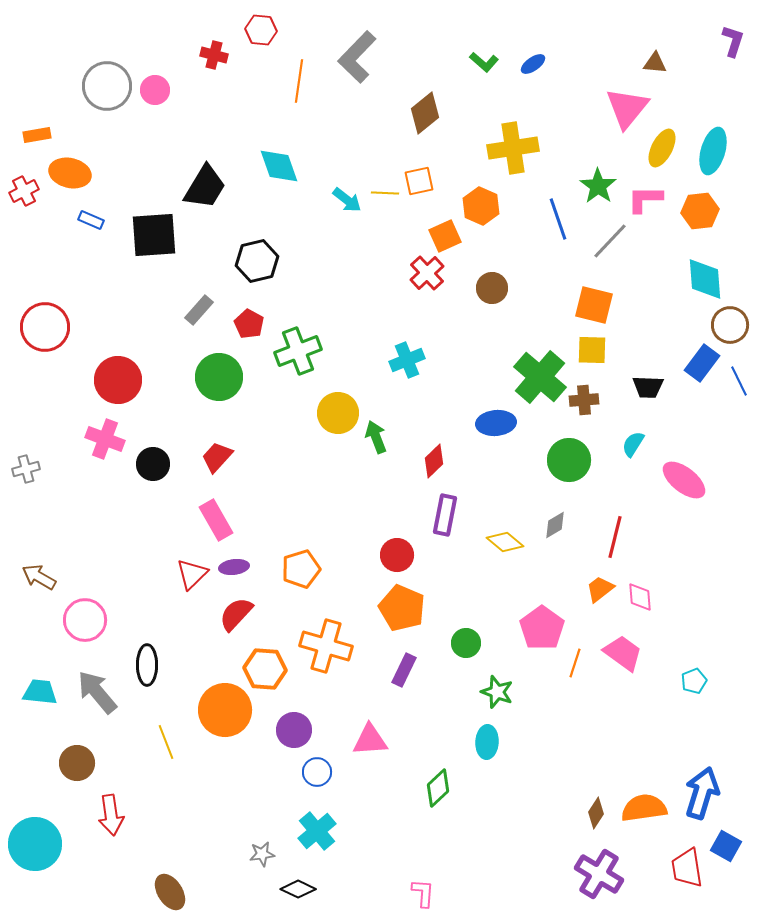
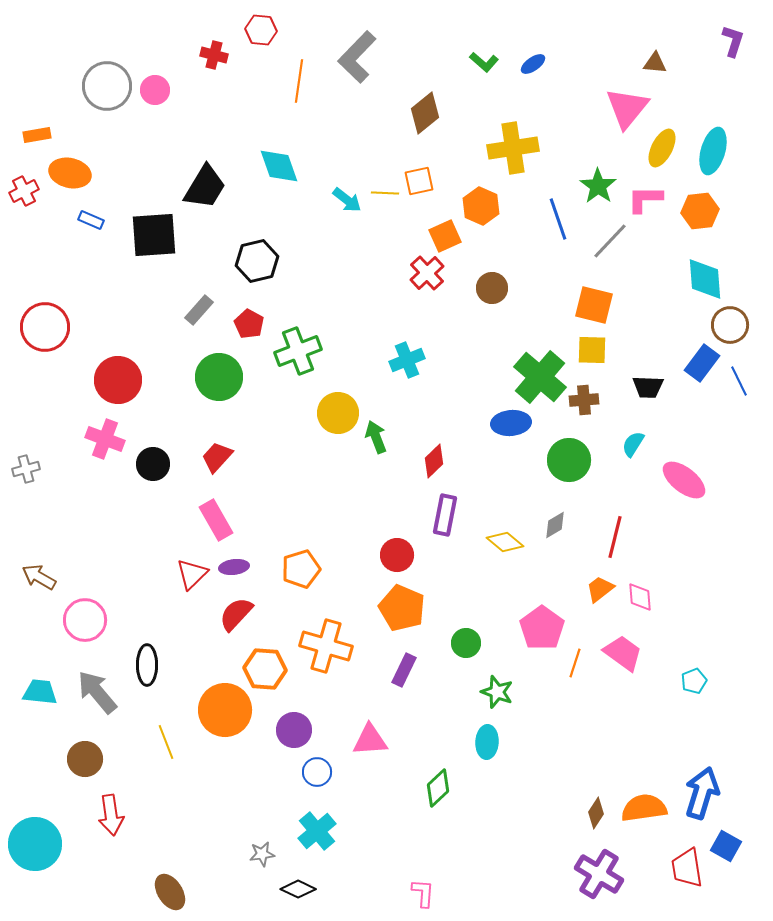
blue ellipse at (496, 423): moved 15 px right
brown circle at (77, 763): moved 8 px right, 4 px up
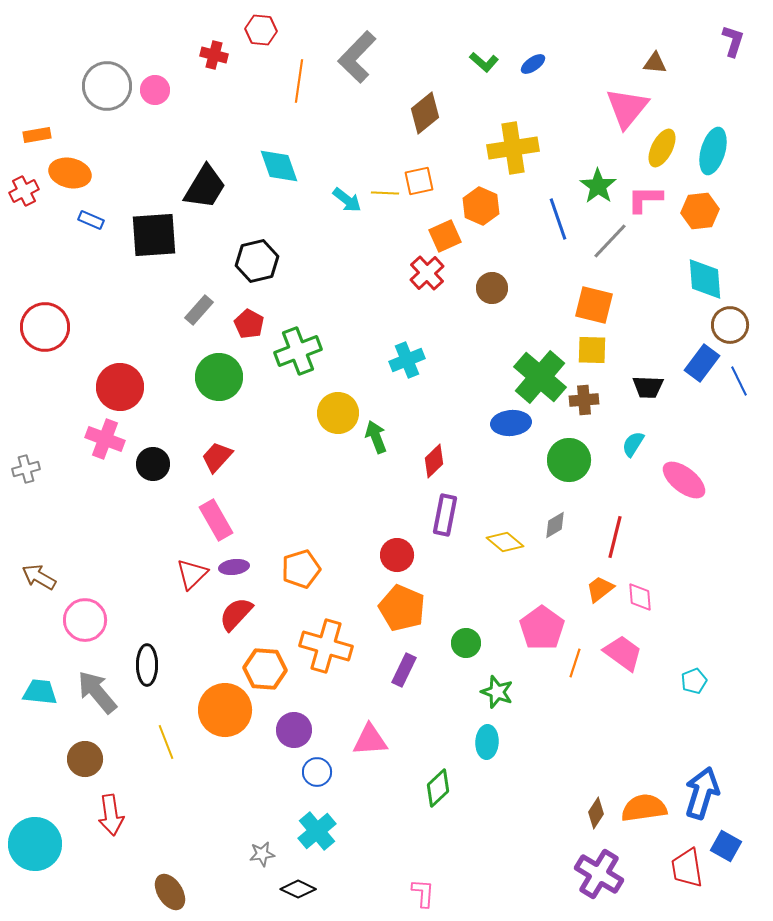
red circle at (118, 380): moved 2 px right, 7 px down
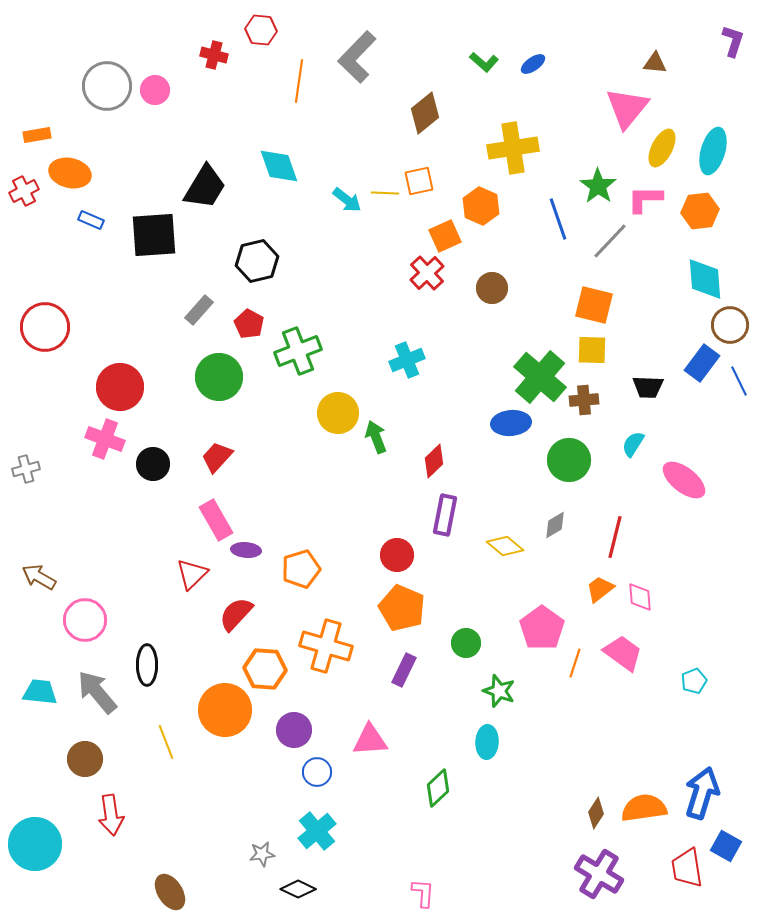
yellow diamond at (505, 542): moved 4 px down
purple ellipse at (234, 567): moved 12 px right, 17 px up; rotated 12 degrees clockwise
green star at (497, 692): moved 2 px right, 1 px up
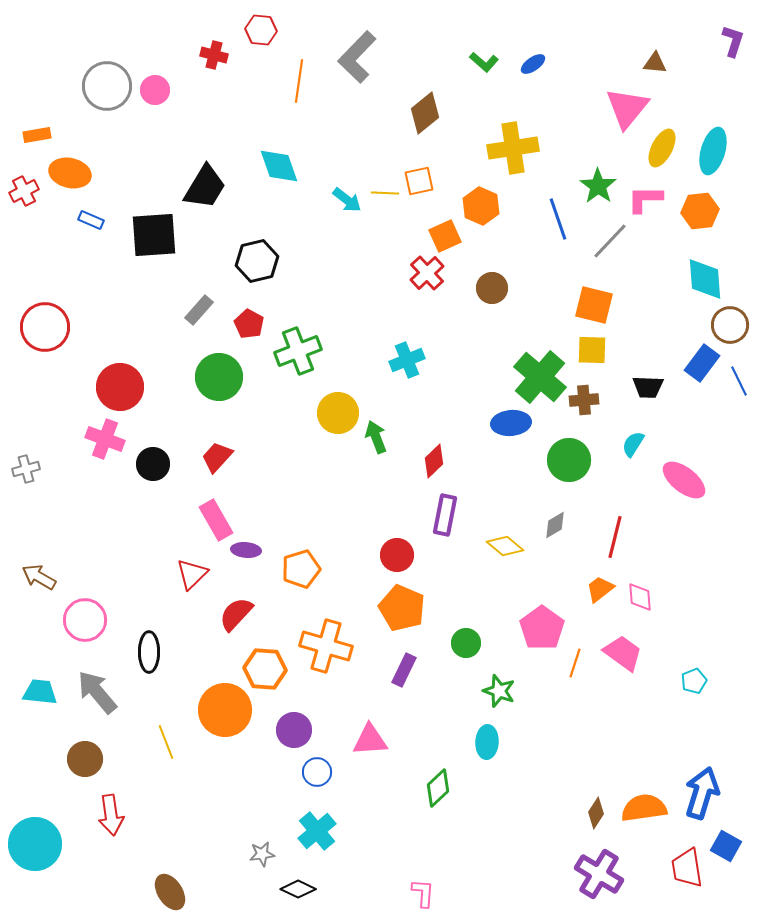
black ellipse at (147, 665): moved 2 px right, 13 px up
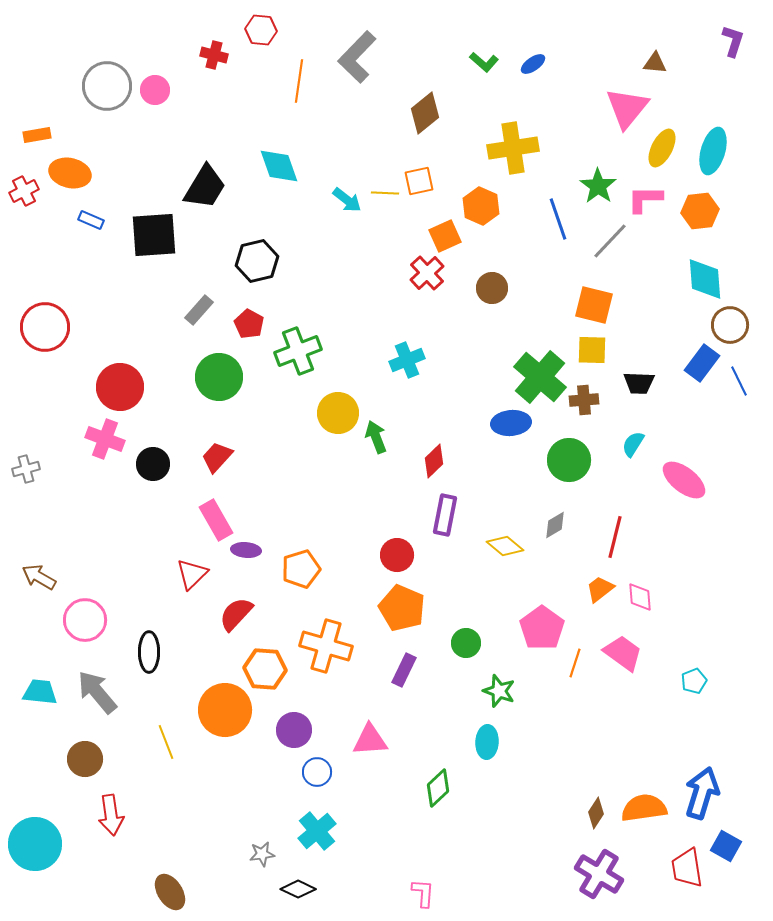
black trapezoid at (648, 387): moved 9 px left, 4 px up
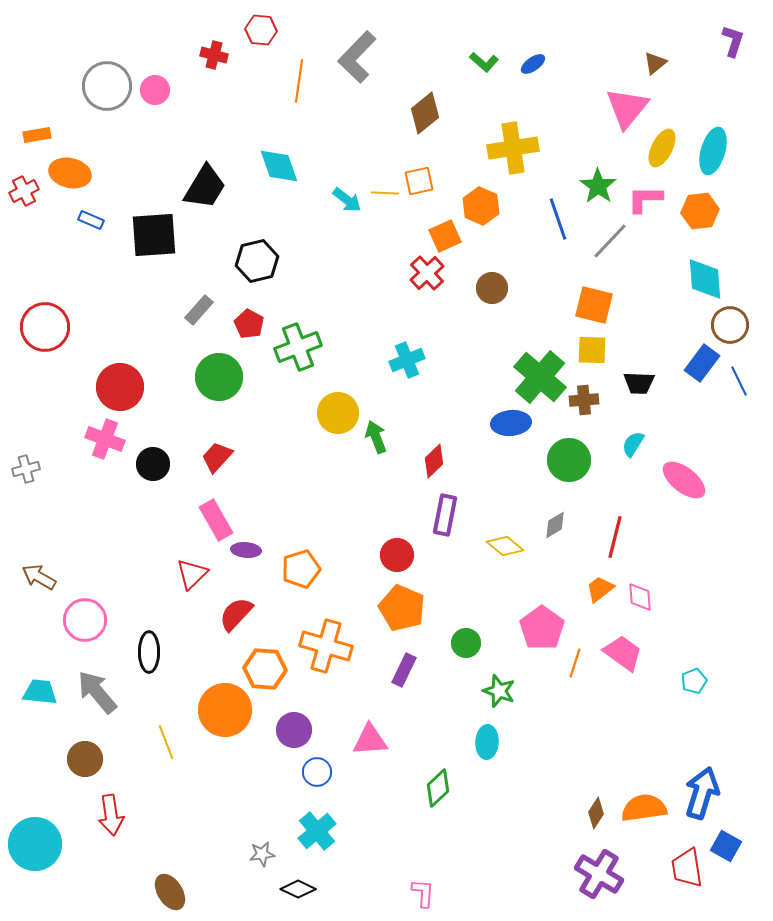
brown triangle at (655, 63): rotated 45 degrees counterclockwise
green cross at (298, 351): moved 4 px up
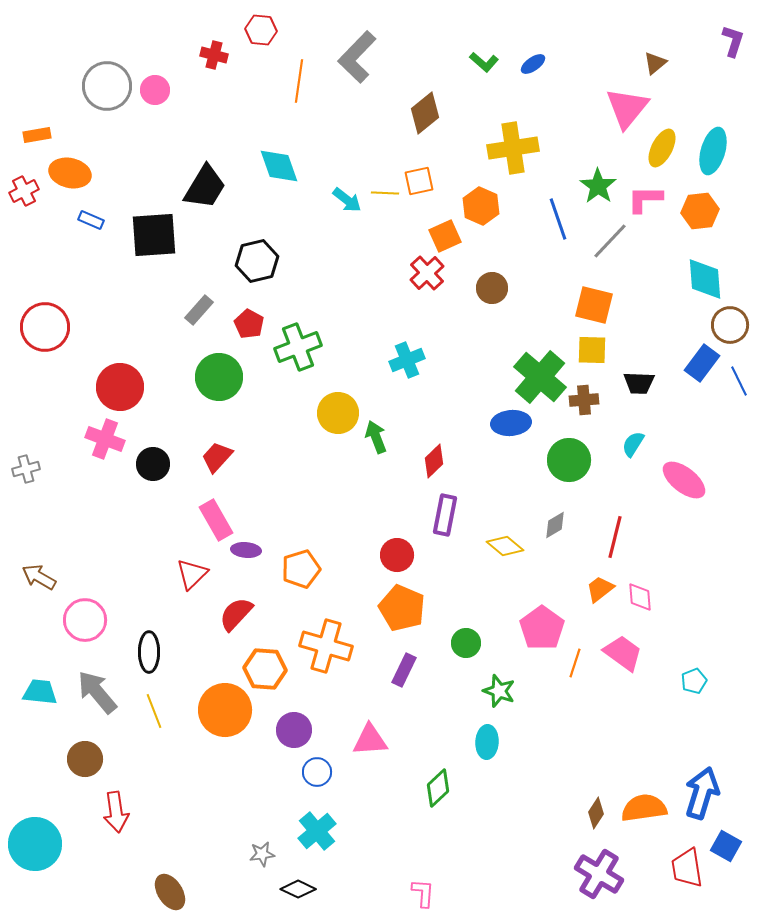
yellow line at (166, 742): moved 12 px left, 31 px up
red arrow at (111, 815): moved 5 px right, 3 px up
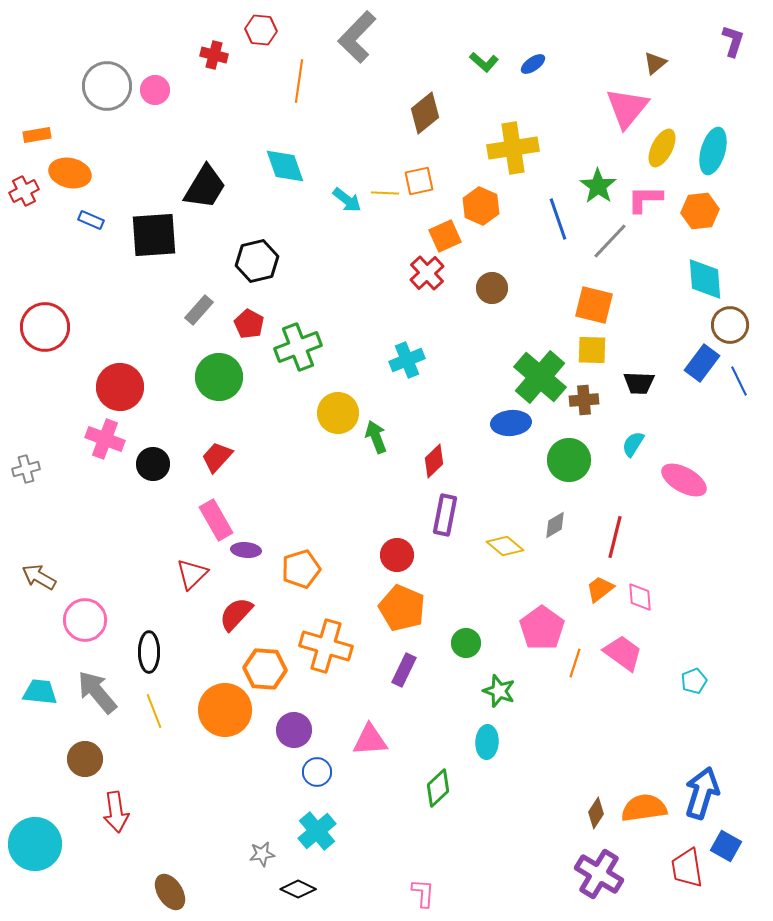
gray L-shape at (357, 57): moved 20 px up
cyan diamond at (279, 166): moved 6 px right
pink ellipse at (684, 480): rotated 9 degrees counterclockwise
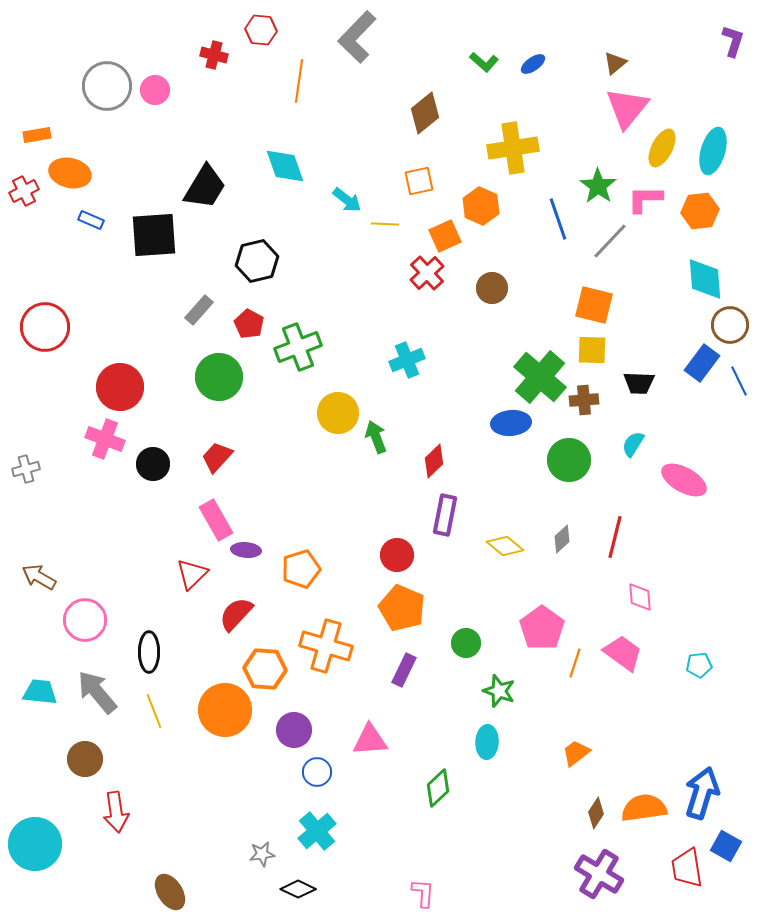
brown triangle at (655, 63): moved 40 px left
yellow line at (385, 193): moved 31 px down
gray diamond at (555, 525): moved 7 px right, 14 px down; rotated 12 degrees counterclockwise
orange trapezoid at (600, 589): moved 24 px left, 164 px down
cyan pentagon at (694, 681): moved 5 px right, 16 px up; rotated 15 degrees clockwise
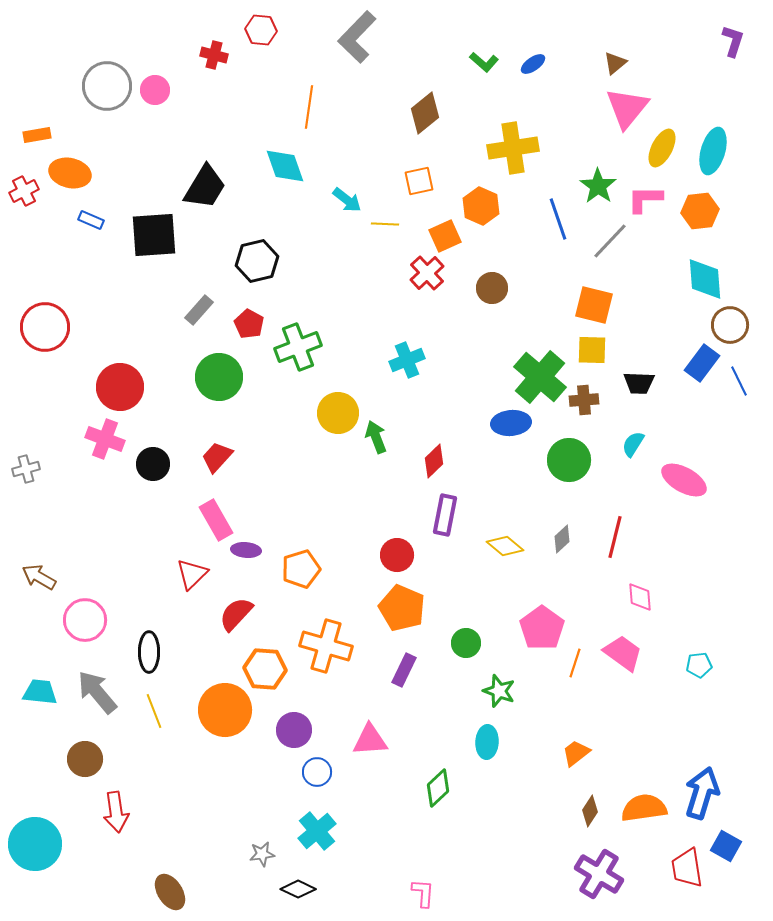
orange line at (299, 81): moved 10 px right, 26 px down
brown diamond at (596, 813): moved 6 px left, 2 px up
